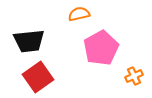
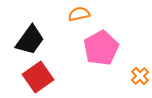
black trapezoid: moved 1 px right, 1 px up; rotated 48 degrees counterclockwise
orange cross: moved 6 px right; rotated 18 degrees counterclockwise
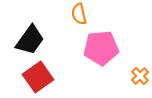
orange semicircle: rotated 90 degrees counterclockwise
pink pentagon: rotated 24 degrees clockwise
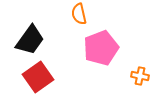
pink pentagon: rotated 16 degrees counterclockwise
orange cross: rotated 36 degrees counterclockwise
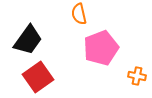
black trapezoid: moved 2 px left
orange cross: moved 3 px left
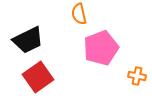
black trapezoid: rotated 28 degrees clockwise
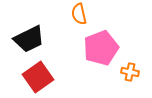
black trapezoid: moved 1 px right, 1 px up
orange cross: moved 7 px left, 4 px up
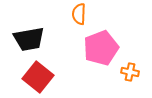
orange semicircle: rotated 15 degrees clockwise
black trapezoid: rotated 16 degrees clockwise
red square: rotated 16 degrees counterclockwise
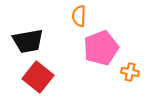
orange semicircle: moved 2 px down
black trapezoid: moved 1 px left, 2 px down
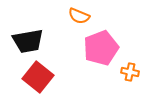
orange semicircle: rotated 70 degrees counterclockwise
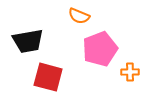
pink pentagon: moved 1 px left, 1 px down
orange cross: rotated 12 degrees counterclockwise
red square: moved 10 px right; rotated 24 degrees counterclockwise
